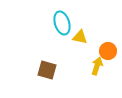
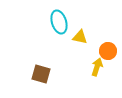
cyan ellipse: moved 3 px left, 1 px up
yellow arrow: moved 1 px down
brown square: moved 6 px left, 4 px down
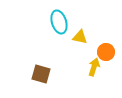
orange circle: moved 2 px left, 1 px down
yellow arrow: moved 3 px left
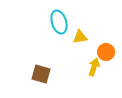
yellow triangle: rotated 21 degrees counterclockwise
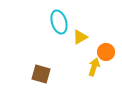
yellow triangle: rotated 21 degrees counterclockwise
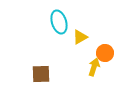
orange circle: moved 1 px left, 1 px down
brown square: rotated 18 degrees counterclockwise
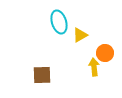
yellow triangle: moved 2 px up
yellow arrow: rotated 24 degrees counterclockwise
brown square: moved 1 px right, 1 px down
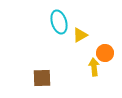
brown square: moved 3 px down
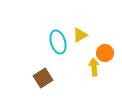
cyan ellipse: moved 1 px left, 20 px down
brown square: moved 1 px right; rotated 30 degrees counterclockwise
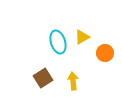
yellow triangle: moved 2 px right, 2 px down
yellow arrow: moved 21 px left, 14 px down
